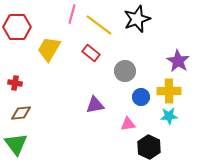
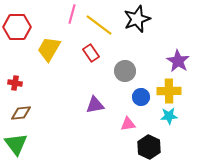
red rectangle: rotated 18 degrees clockwise
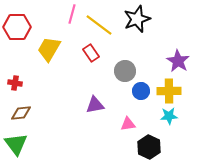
blue circle: moved 6 px up
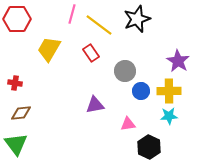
red hexagon: moved 8 px up
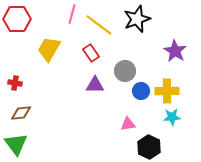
purple star: moved 3 px left, 10 px up
yellow cross: moved 2 px left
purple triangle: moved 20 px up; rotated 12 degrees clockwise
cyan star: moved 3 px right, 1 px down
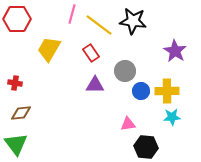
black star: moved 4 px left, 2 px down; rotated 28 degrees clockwise
black hexagon: moved 3 px left; rotated 20 degrees counterclockwise
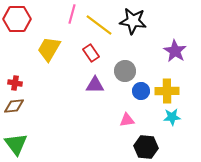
brown diamond: moved 7 px left, 7 px up
pink triangle: moved 1 px left, 4 px up
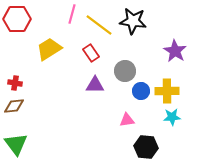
yellow trapezoid: rotated 28 degrees clockwise
